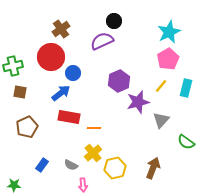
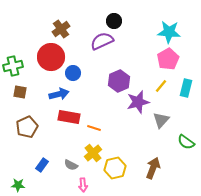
cyan star: rotated 30 degrees clockwise
blue arrow: moved 2 px left, 1 px down; rotated 24 degrees clockwise
orange line: rotated 16 degrees clockwise
green star: moved 4 px right
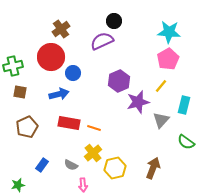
cyan rectangle: moved 2 px left, 17 px down
red rectangle: moved 6 px down
green star: rotated 16 degrees counterclockwise
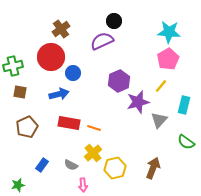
gray triangle: moved 2 px left
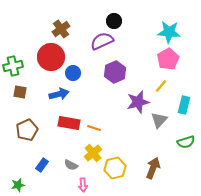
purple hexagon: moved 4 px left, 9 px up
brown pentagon: moved 3 px down
green semicircle: rotated 54 degrees counterclockwise
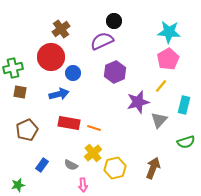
green cross: moved 2 px down
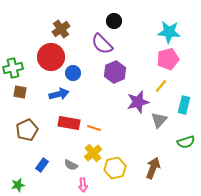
purple semicircle: moved 3 px down; rotated 110 degrees counterclockwise
pink pentagon: rotated 15 degrees clockwise
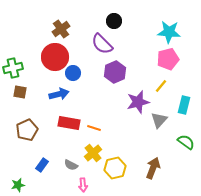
red circle: moved 4 px right
green semicircle: rotated 126 degrees counterclockwise
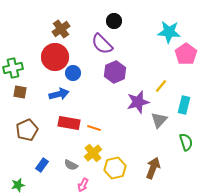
pink pentagon: moved 18 px right, 5 px up; rotated 20 degrees counterclockwise
green semicircle: rotated 36 degrees clockwise
pink arrow: rotated 32 degrees clockwise
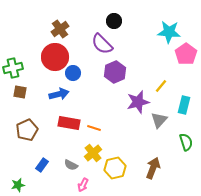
brown cross: moved 1 px left
